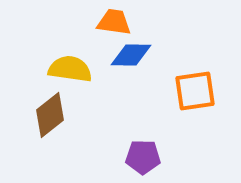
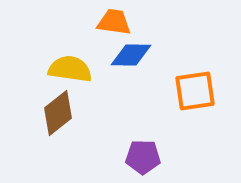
brown diamond: moved 8 px right, 2 px up
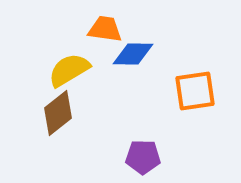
orange trapezoid: moved 9 px left, 7 px down
blue diamond: moved 2 px right, 1 px up
yellow semicircle: moved 1 px left, 1 px down; rotated 39 degrees counterclockwise
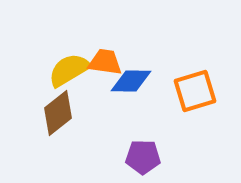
orange trapezoid: moved 33 px down
blue diamond: moved 2 px left, 27 px down
orange square: rotated 9 degrees counterclockwise
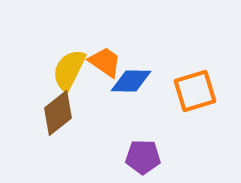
orange trapezoid: rotated 27 degrees clockwise
yellow semicircle: rotated 33 degrees counterclockwise
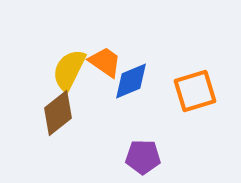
blue diamond: rotated 24 degrees counterclockwise
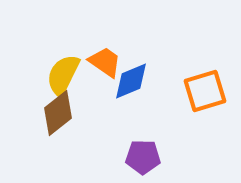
yellow semicircle: moved 6 px left, 5 px down
orange square: moved 10 px right
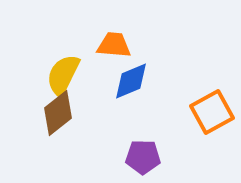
orange trapezoid: moved 9 px right, 17 px up; rotated 30 degrees counterclockwise
orange square: moved 7 px right, 21 px down; rotated 12 degrees counterclockwise
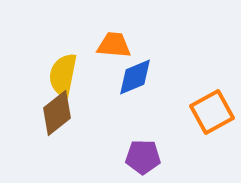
yellow semicircle: rotated 15 degrees counterclockwise
blue diamond: moved 4 px right, 4 px up
brown diamond: moved 1 px left
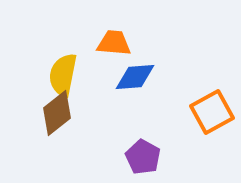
orange trapezoid: moved 2 px up
blue diamond: rotated 18 degrees clockwise
purple pentagon: rotated 28 degrees clockwise
